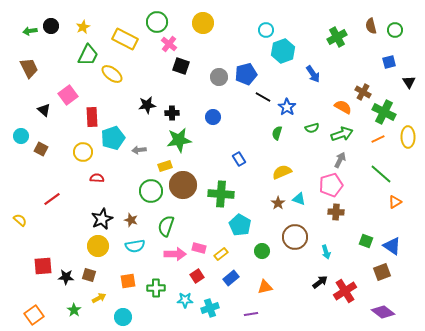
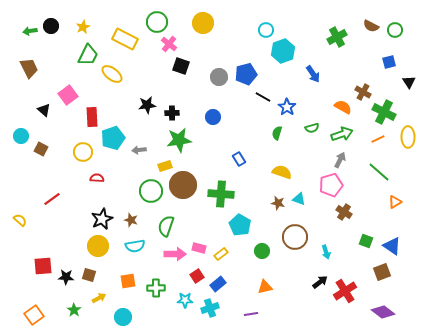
brown semicircle at (371, 26): rotated 49 degrees counterclockwise
yellow semicircle at (282, 172): rotated 42 degrees clockwise
green line at (381, 174): moved 2 px left, 2 px up
brown star at (278, 203): rotated 24 degrees counterclockwise
brown cross at (336, 212): moved 8 px right; rotated 28 degrees clockwise
blue rectangle at (231, 278): moved 13 px left, 6 px down
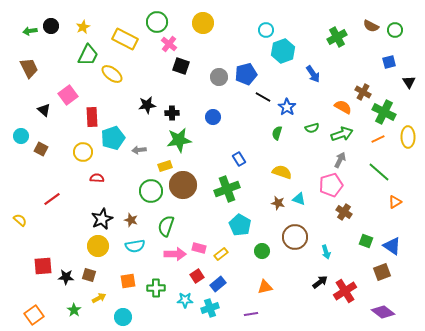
green cross at (221, 194): moved 6 px right, 5 px up; rotated 25 degrees counterclockwise
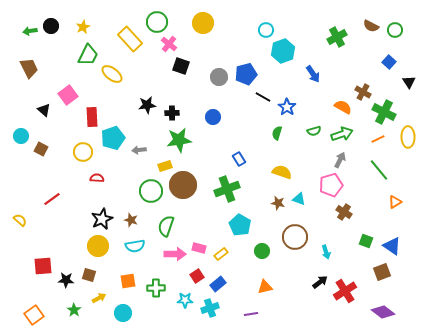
yellow rectangle at (125, 39): moved 5 px right; rotated 20 degrees clockwise
blue square at (389, 62): rotated 32 degrees counterclockwise
green semicircle at (312, 128): moved 2 px right, 3 px down
green line at (379, 172): moved 2 px up; rotated 10 degrees clockwise
black star at (66, 277): moved 3 px down
cyan circle at (123, 317): moved 4 px up
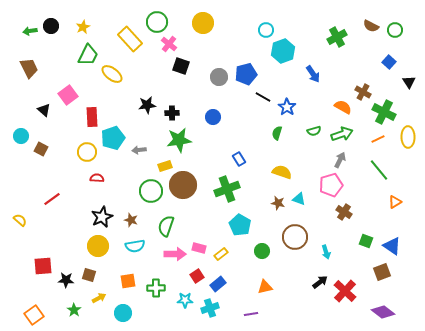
yellow circle at (83, 152): moved 4 px right
black star at (102, 219): moved 2 px up
red cross at (345, 291): rotated 15 degrees counterclockwise
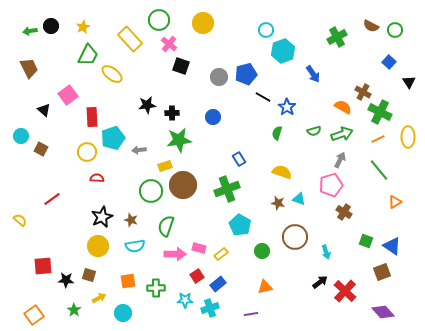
green circle at (157, 22): moved 2 px right, 2 px up
green cross at (384, 112): moved 4 px left
purple diamond at (383, 312): rotated 10 degrees clockwise
